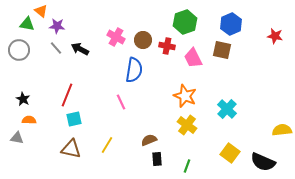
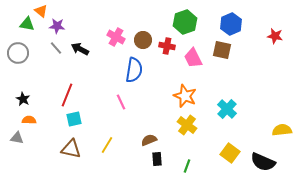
gray circle: moved 1 px left, 3 px down
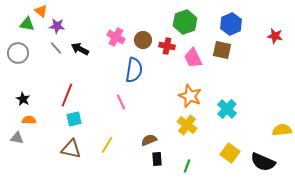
orange star: moved 5 px right
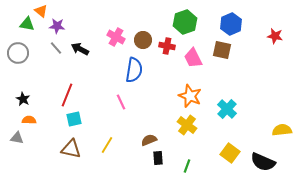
black rectangle: moved 1 px right, 1 px up
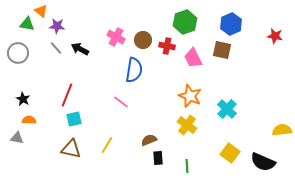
pink line: rotated 28 degrees counterclockwise
green line: rotated 24 degrees counterclockwise
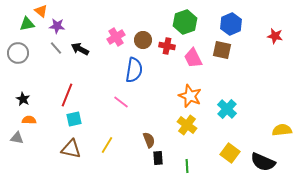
green triangle: rotated 21 degrees counterclockwise
pink cross: rotated 30 degrees clockwise
brown semicircle: rotated 91 degrees clockwise
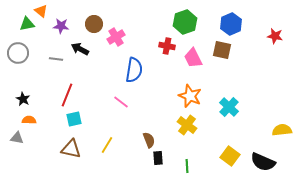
purple star: moved 4 px right
brown circle: moved 49 px left, 16 px up
gray line: moved 11 px down; rotated 40 degrees counterclockwise
cyan cross: moved 2 px right, 2 px up
yellow square: moved 3 px down
